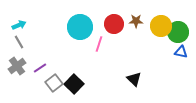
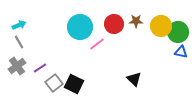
pink line: moved 2 px left; rotated 35 degrees clockwise
black square: rotated 18 degrees counterclockwise
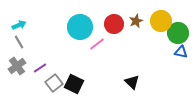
brown star: rotated 24 degrees counterclockwise
yellow circle: moved 5 px up
green circle: moved 1 px down
black triangle: moved 2 px left, 3 px down
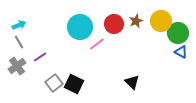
blue triangle: rotated 16 degrees clockwise
purple line: moved 11 px up
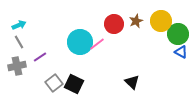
cyan circle: moved 15 px down
green circle: moved 1 px down
gray cross: rotated 24 degrees clockwise
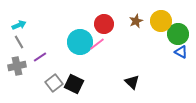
red circle: moved 10 px left
